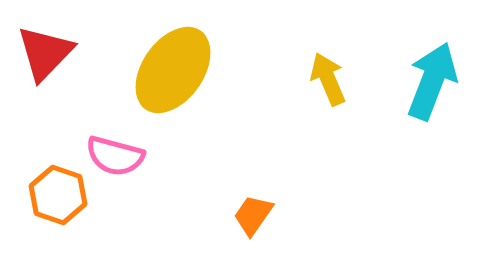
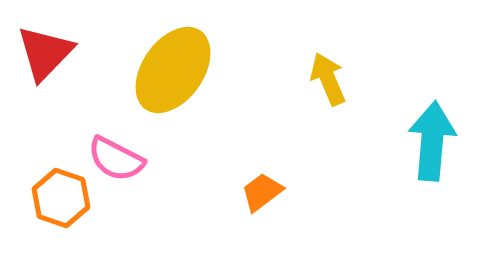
cyan arrow: moved 60 px down; rotated 16 degrees counterclockwise
pink semicircle: moved 1 px right, 3 px down; rotated 12 degrees clockwise
orange hexagon: moved 3 px right, 3 px down
orange trapezoid: moved 9 px right, 23 px up; rotated 18 degrees clockwise
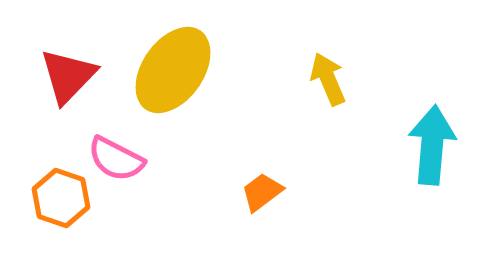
red triangle: moved 23 px right, 23 px down
cyan arrow: moved 4 px down
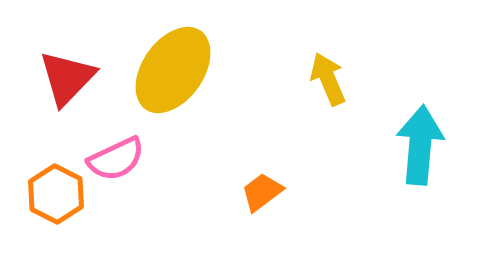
red triangle: moved 1 px left, 2 px down
cyan arrow: moved 12 px left
pink semicircle: rotated 52 degrees counterclockwise
orange hexagon: moved 5 px left, 4 px up; rotated 8 degrees clockwise
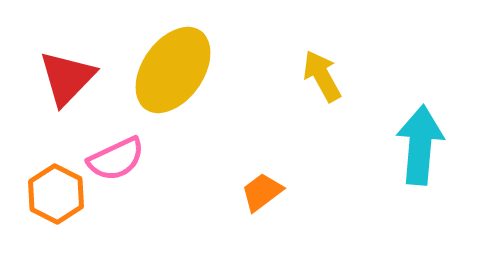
yellow arrow: moved 6 px left, 3 px up; rotated 6 degrees counterclockwise
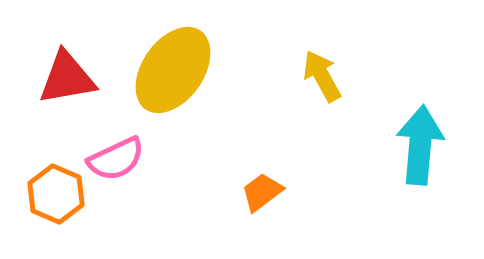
red triangle: rotated 36 degrees clockwise
orange hexagon: rotated 4 degrees counterclockwise
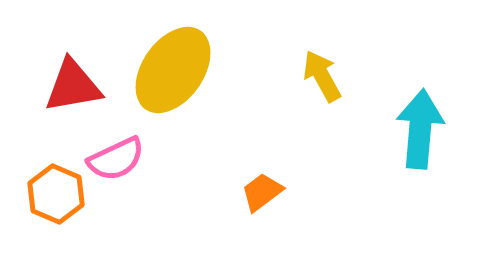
red triangle: moved 6 px right, 8 px down
cyan arrow: moved 16 px up
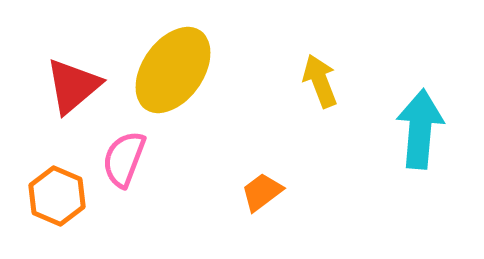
yellow arrow: moved 2 px left, 5 px down; rotated 8 degrees clockwise
red triangle: rotated 30 degrees counterclockwise
pink semicircle: moved 8 px right; rotated 136 degrees clockwise
orange hexagon: moved 1 px right, 2 px down
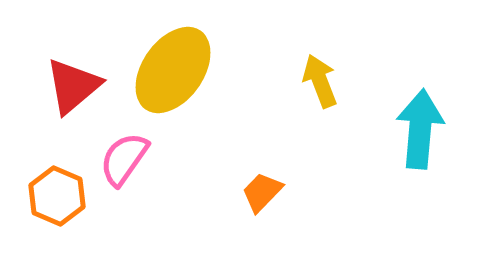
pink semicircle: rotated 14 degrees clockwise
orange trapezoid: rotated 9 degrees counterclockwise
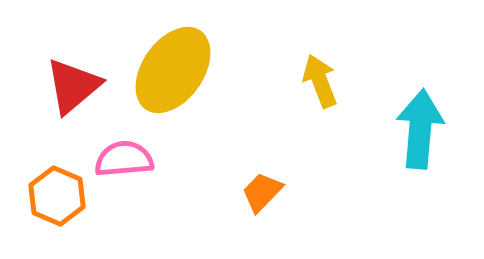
pink semicircle: rotated 50 degrees clockwise
